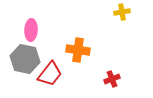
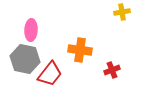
orange cross: moved 2 px right
red cross: moved 9 px up
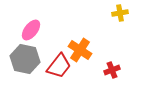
yellow cross: moved 2 px left, 1 px down
pink ellipse: rotated 35 degrees clockwise
orange cross: rotated 25 degrees clockwise
red trapezoid: moved 9 px right, 8 px up
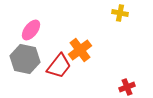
yellow cross: rotated 21 degrees clockwise
orange cross: rotated 20 degrees clockwise
red cross: moved 15 px right, 17 px down
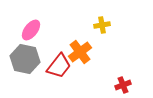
yellow cross: moved 18 px left, 12 px down; rotated 21 degrees counterclockwise
orange cross: moved 2 px down
red cross: moved 4 px left, 2 px up
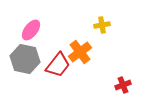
red trapezoid: moved 1 px left, 1 px up
